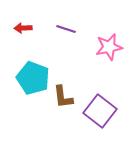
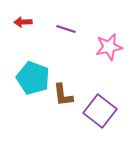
red arrow: moved 6 px up
brown L-shape: moved 2 px up
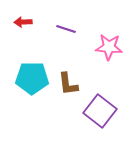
pink star: rotated 16 degrees clockwise
cyan pentagon: moved 1 px left; rotated 20 degrees counterclockwise
brown L-shape: moved 5 px right, 11 px up
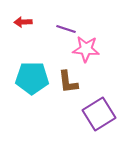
pink star: moved 23 px left, 2 px down
brown L-shape: moved 2 px up
purple square: moved 1 px left, 3 px down; rotated 20 degrees clockwise
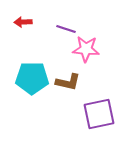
brown L-shape: rotated 70 degrees counterclockwise
purple square: rotated 20 degrees clockwise
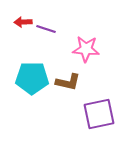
purple line: moved 20 px left
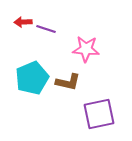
cyan pentagon: rotated 24 degrees counterclockwise
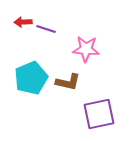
cyan pentagon: moved 1 px left
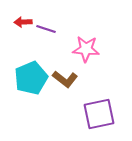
brown L-shape: moved 3 px left, 3 px up; rotated 25 degrees clockwise
